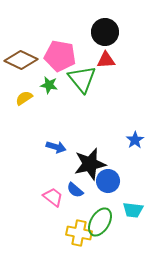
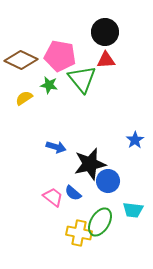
blue semicircle: moved 2 px left, 3 px down
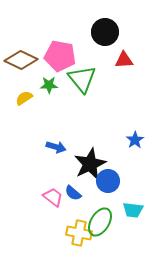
red triangle: moved 18 px right
green star: rotated 12 degrees counterclockwise
black star: rotated 12 degrees counterclockwise
